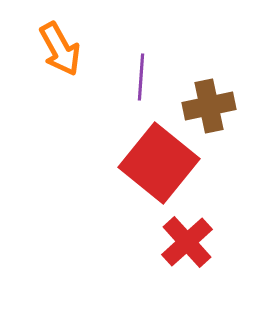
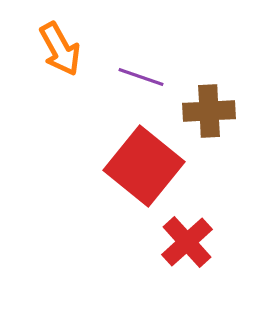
purple line: rotated 75 degrees counterclockwise
brown cross: moved 5 px down; rotated 9 degrees clockwise
red square: moved 15 px left, 3 px down
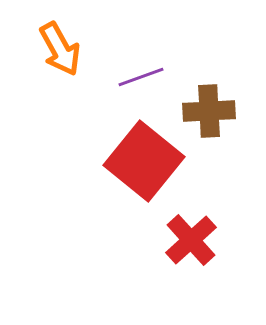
purple line: rotated 39 degrees counterclockwise
red square: moved 5 px up
red cross: moved 4 px right, 2 px up
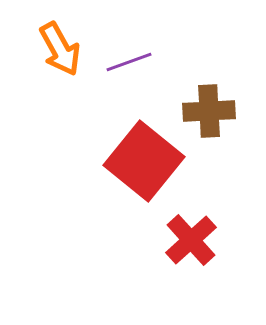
purple line: moved 12 px left, 15 px up
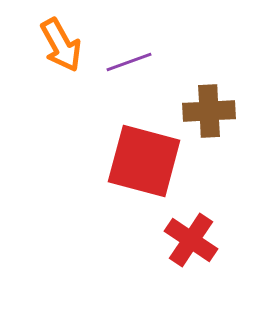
orange arrow: moved 1 px right, 4 px up
red square: rotated 24 degrees counterclockwise
red cross: rotated 14 degrees counterclockwise
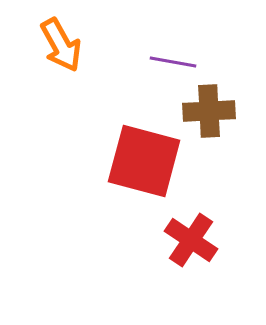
purple line: moved 44 px right; rotated 30 degrees clockwise
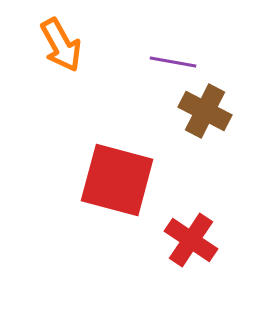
brown cross: moved 4 px left; rotated 30 degrees clockwise
red square: moved 27 px left, 19 px down
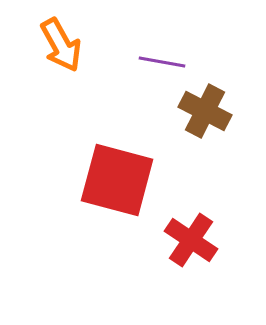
purple line: moved 11 px left
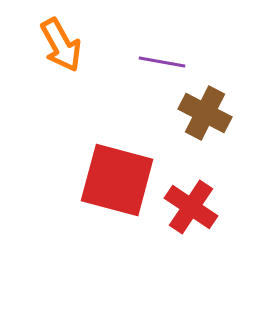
brown cross: moved 2 px down
red cross: moved 33 px up
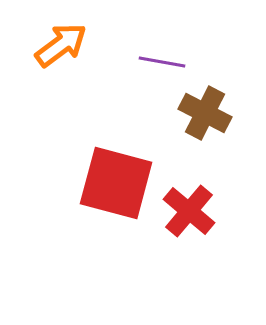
orange arrow: rotated 98 degrees counterclockwise
red square: moved 1 px left, 3 px down
red cross: moved 2 px left, 4 px down; rotated 6 degrees clockwise
